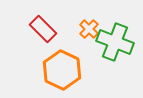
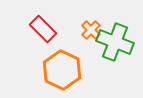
orange cross: moved 2 px right, 1 px down
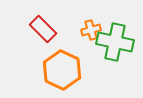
orange cross: rotated 30 degrees clockwise
green cross: rotated 9 degrees counterclockwise
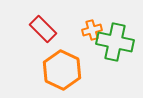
orange cross: moved 1 px right
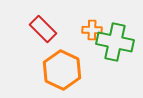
orange cross: rotated 18 degrees clockwise
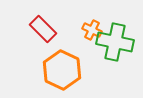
orange cross: rotated 24 degrees clockwise
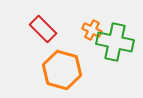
orange hexagon: rotated 9 degrees counterclockwise
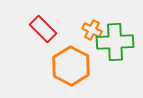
green cross: rotated 15 degrees counterclockwise
orange hexagon: moved 9 px right, 4 px up; rotated 12 degrees clockwise
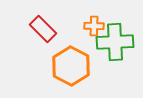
orange cross: moved 2 px right, 4 px up; rotated 24 degrees counterclockwise
